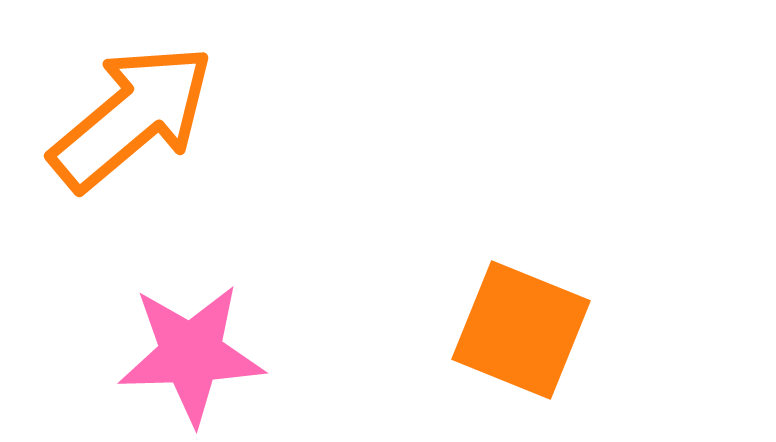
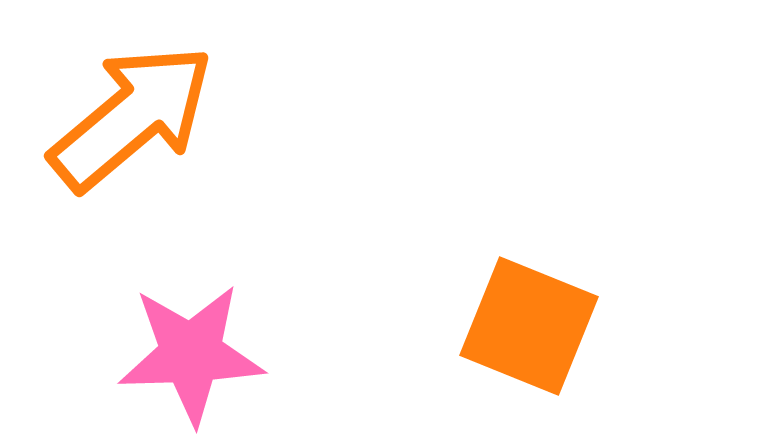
orange square: moved 8 px right, 4 px up
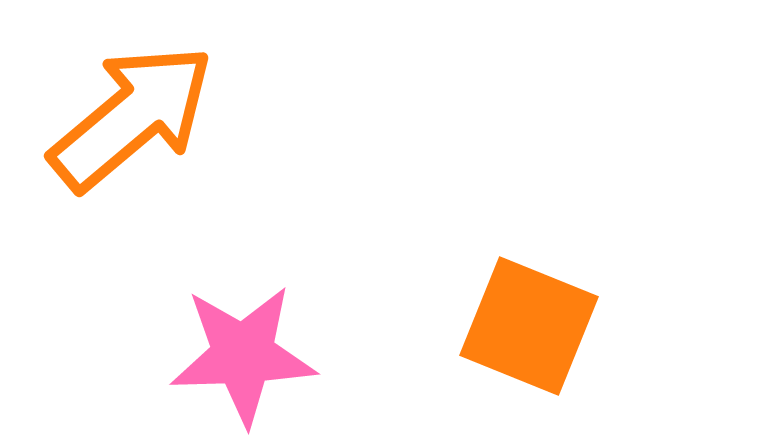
pink star: moved 52 px right, 1 px down
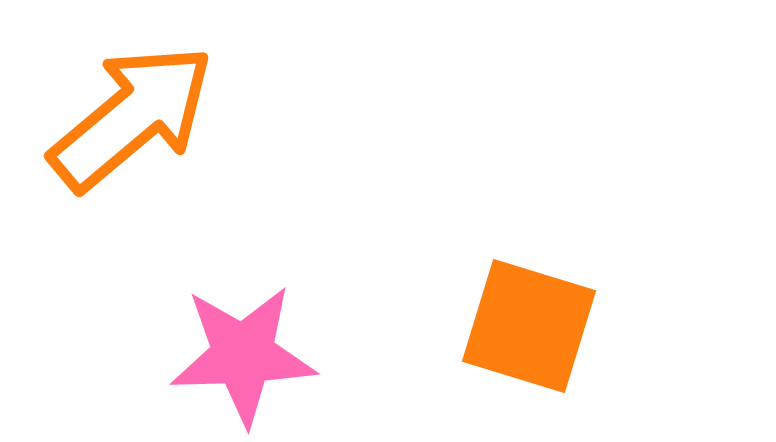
orange square: rotated 5 degrees counterclockwise
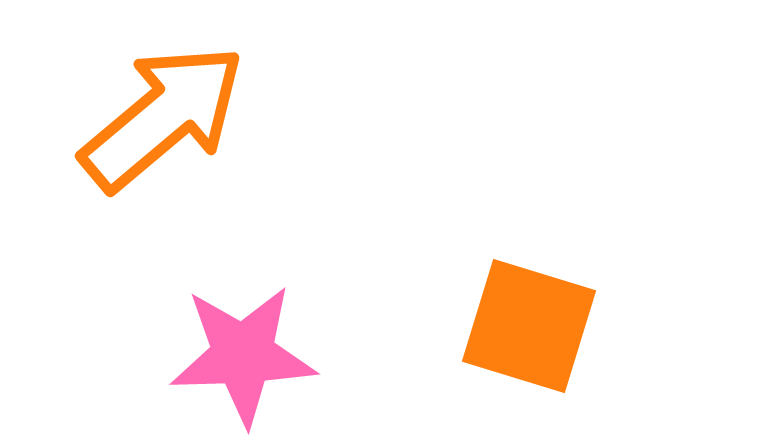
orange arrow: moved 31 px right
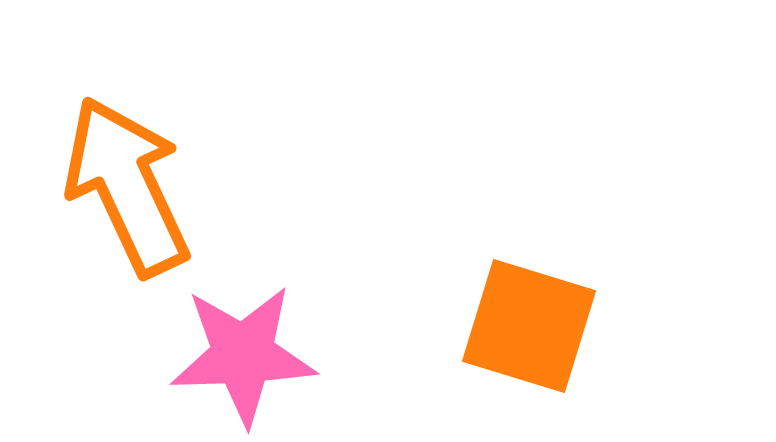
orange arrow: moved 36 px left, 69 px down; rotated 75 degrees counterclockwise
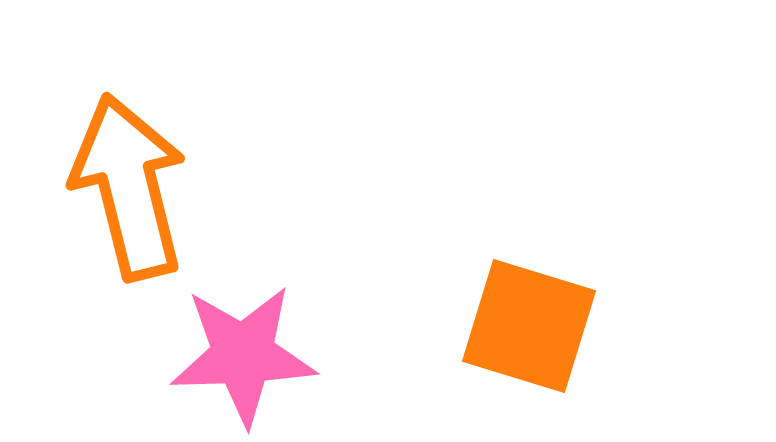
orange arrow: moved 2 px right, 1 px down; rotated 11 degrees clockwise
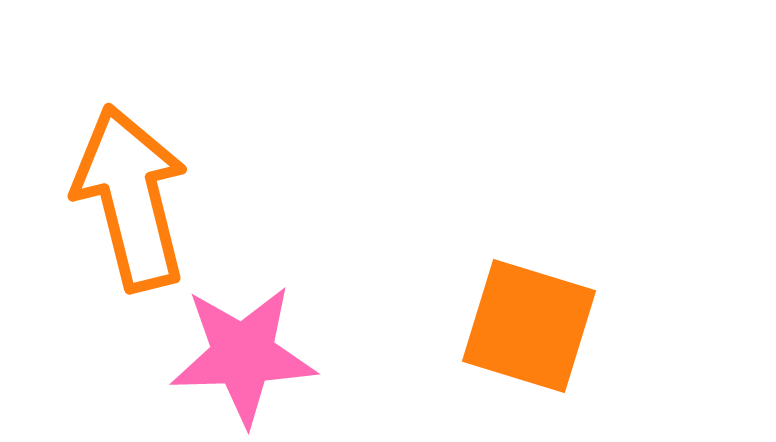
orange arrow: moved 2 px right, 11 px down
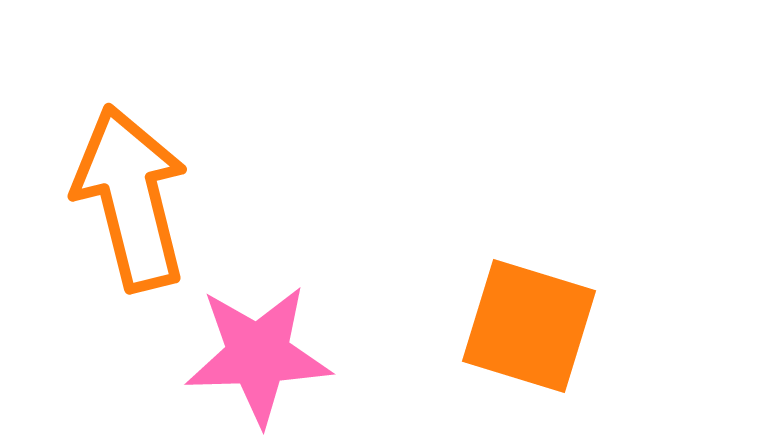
pink star: moved 15 px right
